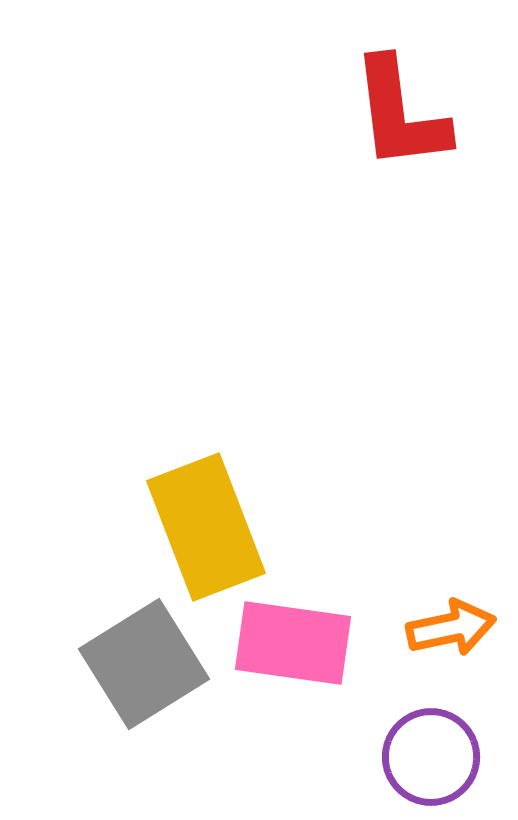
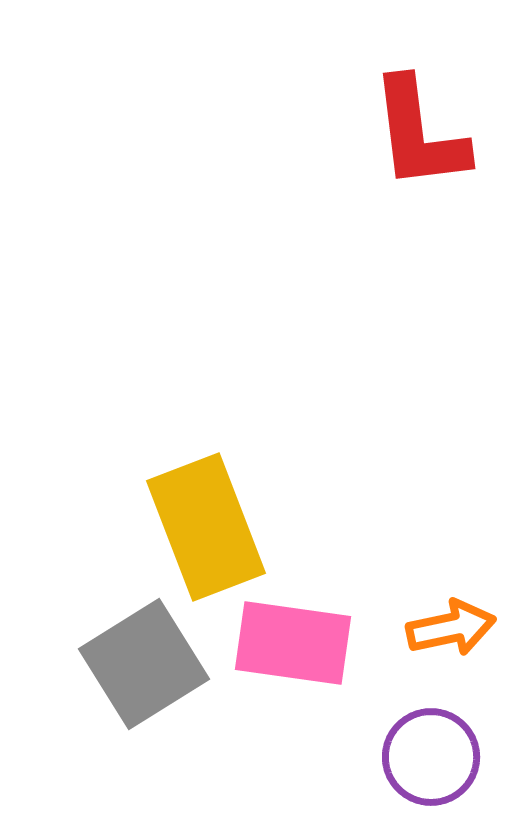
red L-shape: moved 19 px right, 20 px down
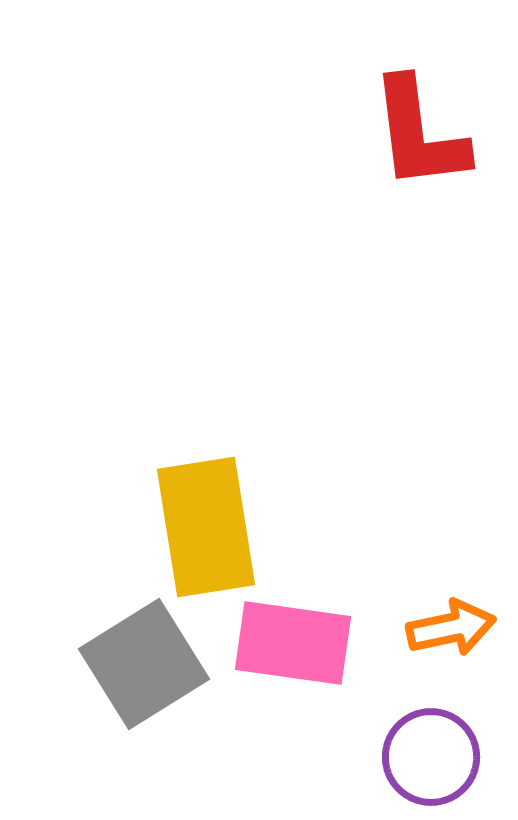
yellow rectangle: rotated 12 degrees clockwise
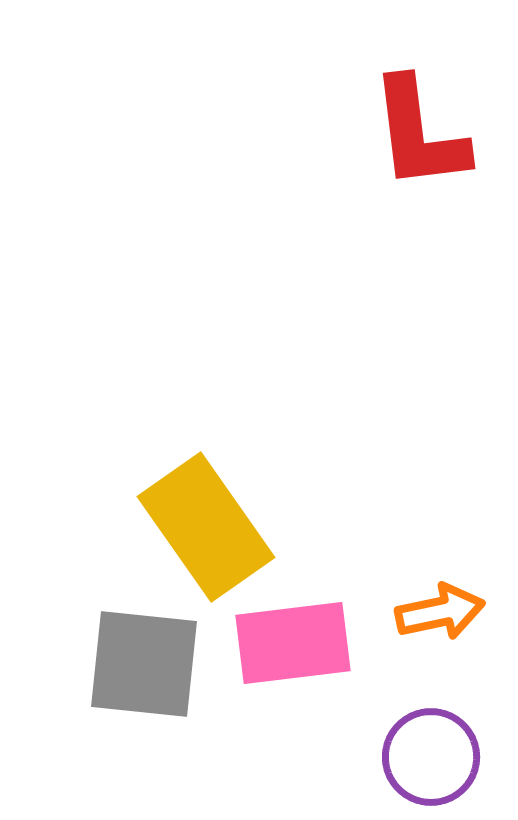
yellow rectangle: rotated 26 degrees counterclockwise
orange arrow: moved 11 px left, 16 px up
pink rectangle: rotated 15 degrees counterclockwise
gray square: rotated 38 degrees clockwise
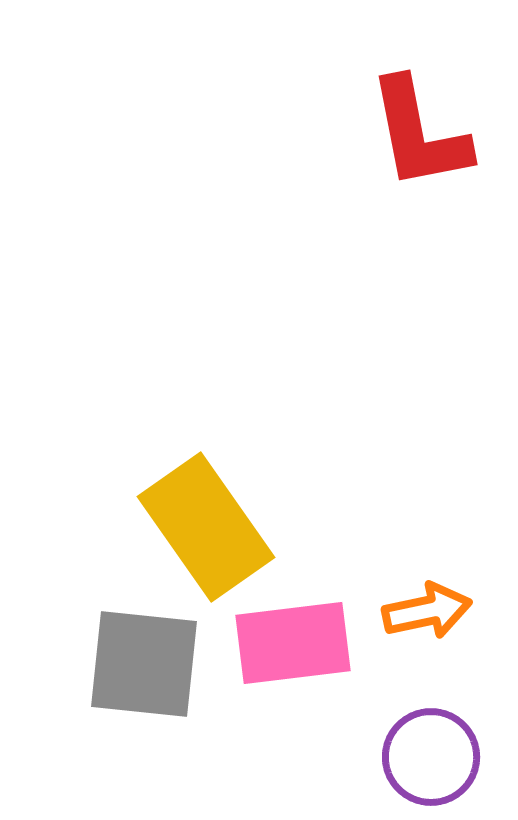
red L-shape: rotated 4 degrees counterclockwise
orange arrow: moved 13 px left, 1 px up
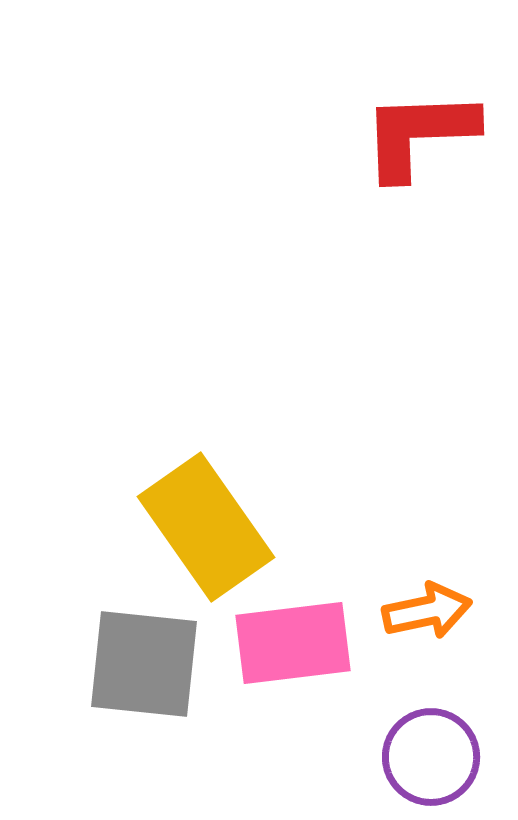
red L-shape: rotated 99 degrees clockwise
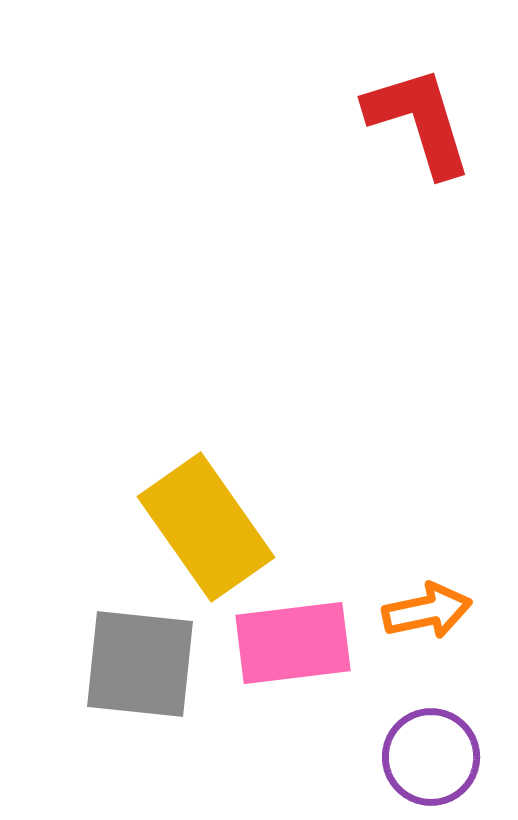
red L-shape: moved 13 px up; rotated 75 degrees clockwise
gray square: moved 4 px left
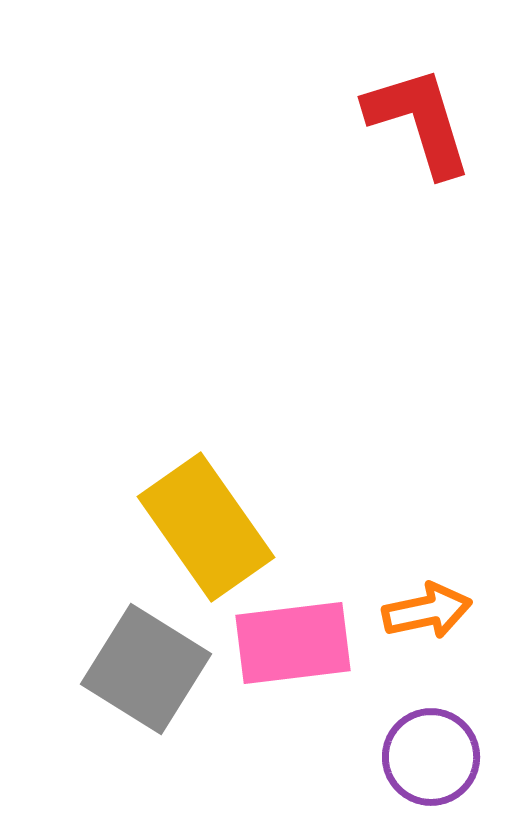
gray square: moved 6 px right, 5 px down; rotated 26 degrees clockwise
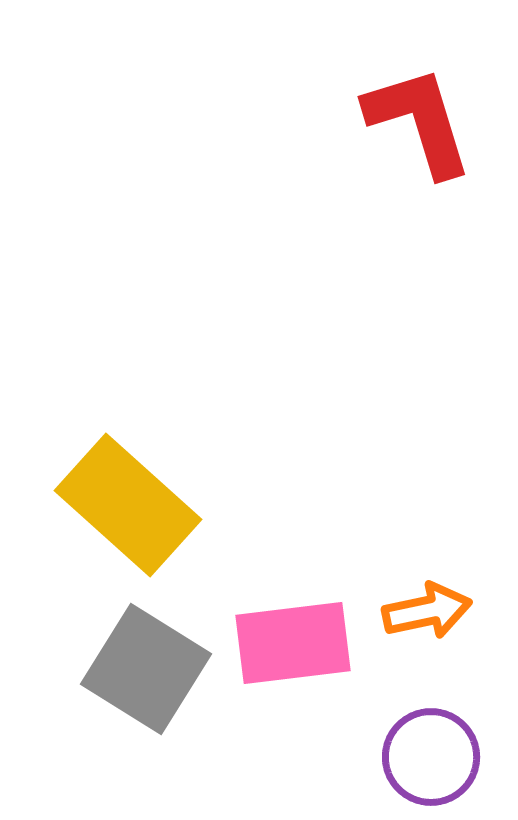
yellow rectangle: moved 78 px left, 22 px up; rotated 13 degrees counterclockwise
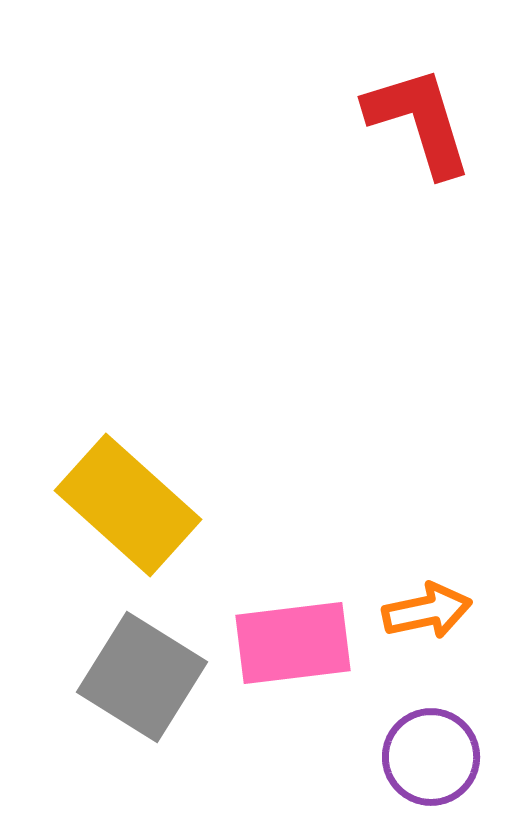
gray square: moved 4 px left, 8 px down
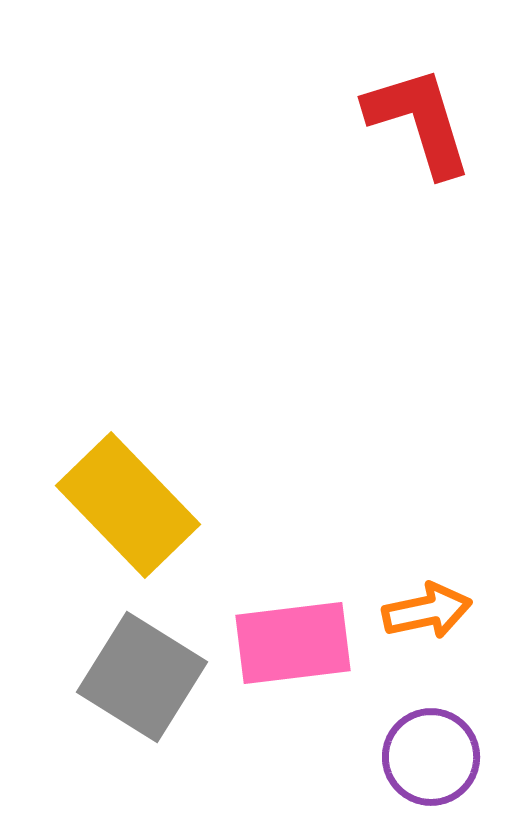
yellow rectangle: rotated 4 degrees clockwise
